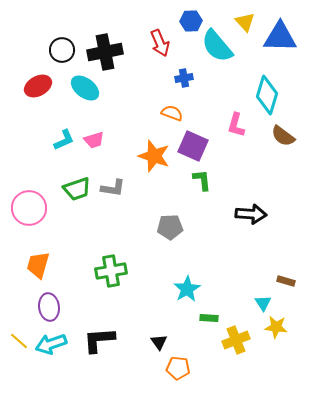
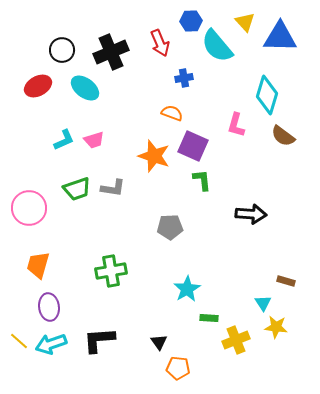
black cross: moved 6 px right; rotated 12 degrees counterclockwise
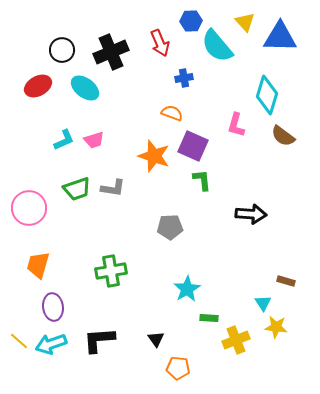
purple ellipse: moved 4 px right
black triangle: moved 3 px left, 3 px up
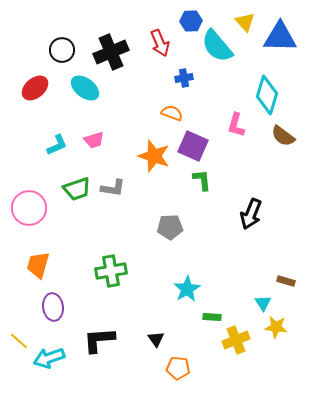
red ellipse: moved 3 px left, 2 px down; rotated 12 degrees counterclockwise
cyan L-shape: moved 7 px left, 5 px down
black arrow: rotated 108 degrees clockwise
green rectangle: moved 3 px right, 1 px up
cyan arrow: moved 2 px left, 14 px down
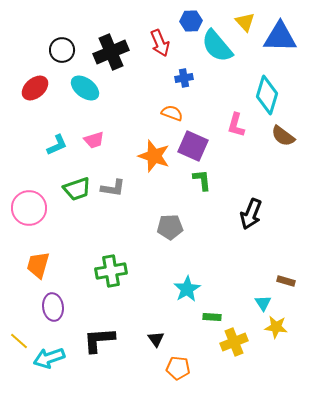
yellow cross: moved 2 px left, 2 px down
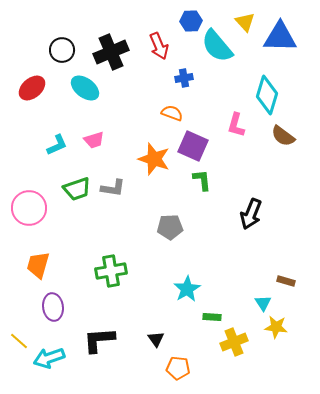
red arrow: moved 1 px left, 3 px down
red ellipse: moved 3 px left
orange star: moved 3 px down
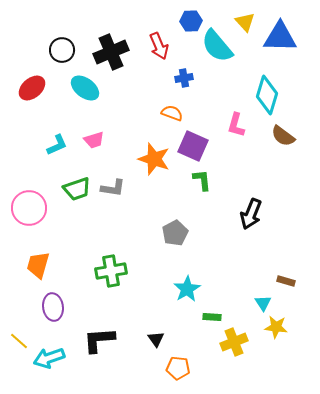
gray pentagon: moved 5 px right, 6 px down; rotated 25 degrees counterclockwise
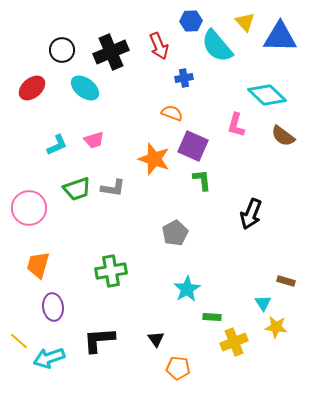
cyan diamond: rotated 63 degrees counterclockwise
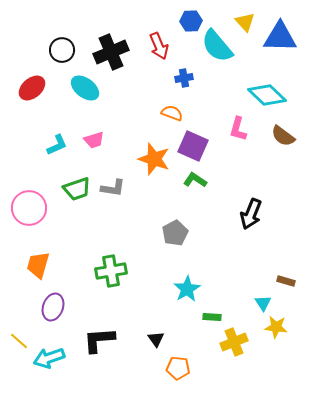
pink L-shape: moved 2 px right, 4 px down
green L-shape: moved 7 px left; rotated 50 degrees counterclockwise
purple ellipse: rotated 28 degrees clockwise
